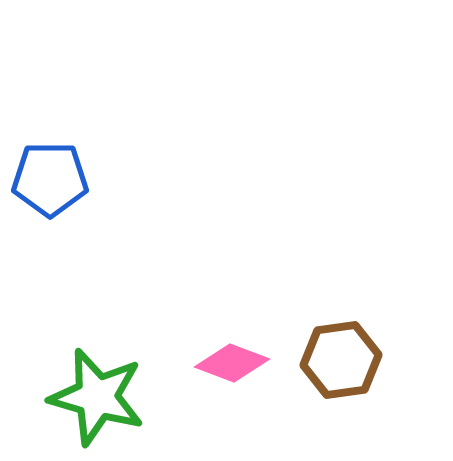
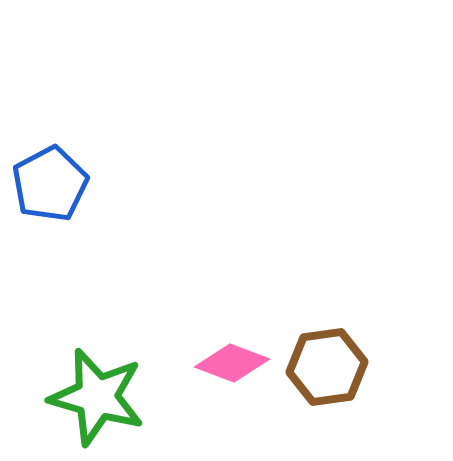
blue pentagon: moved 5 px down; rotated 28 degrees counterclockwise
brown hexagon: moved 14 px left, 7 px down
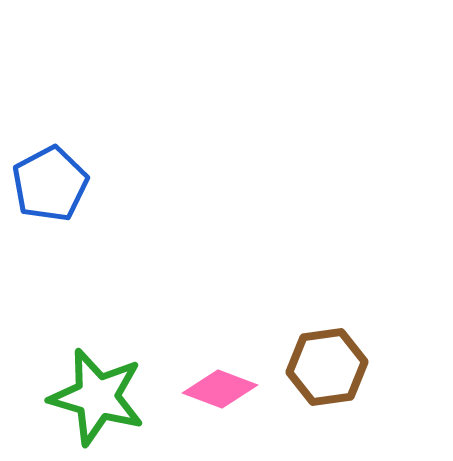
pink diamond: moved 12 px left, 26 px down
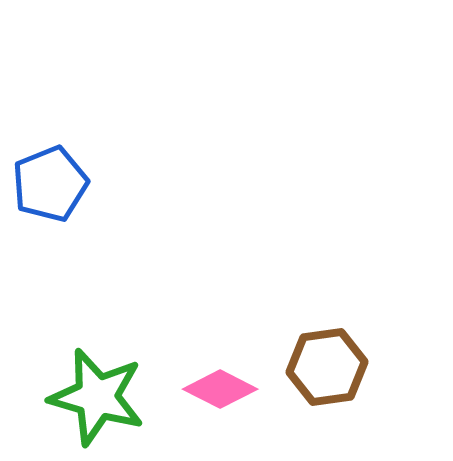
blue pentagon: rotated 6 degrees clockwise
pink diamond: rotated 6 degrees clockwise
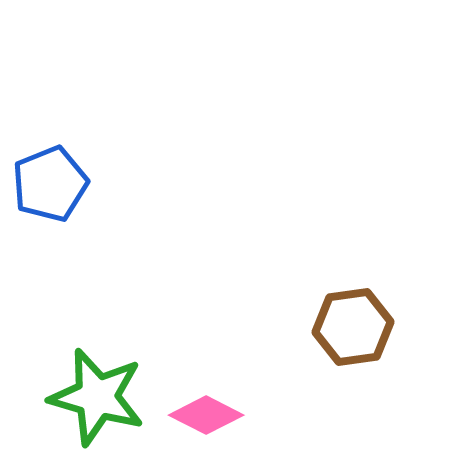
brown hexagon: moved 26 px right, 40 px up
pink diamond: moved 14 px left, 26 px down
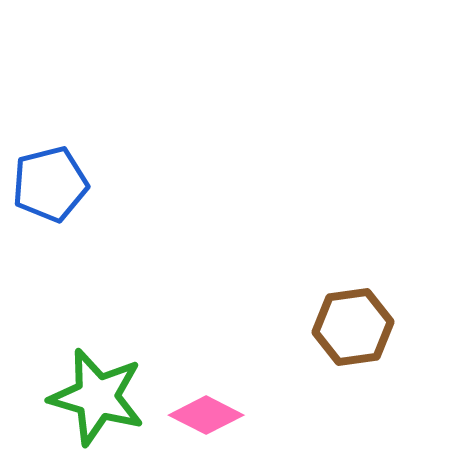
blue pentagon: rotated 8 degrees clockwise
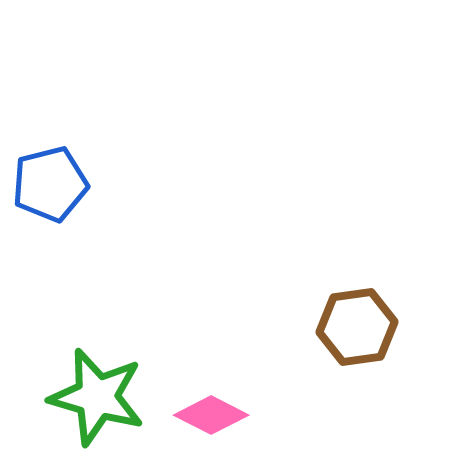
brown hexagon: moved 4 px right
pink diamond: moved 5 px right
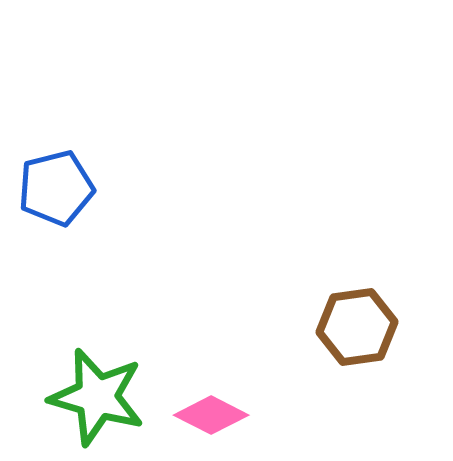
blue pentagon: moved 6 px right, 4 px down
